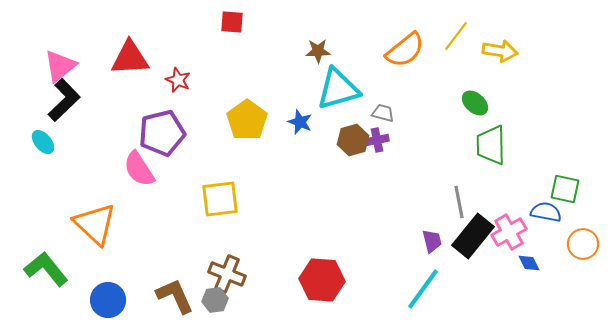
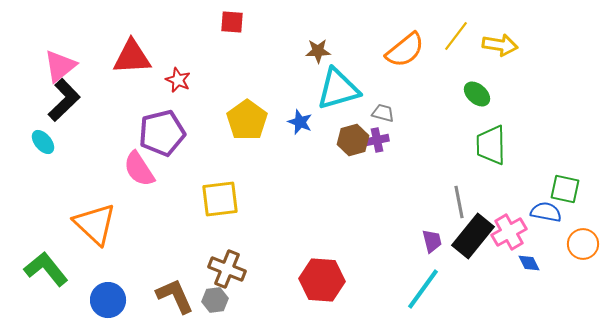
yellow arrow: moved 6 px up
red triangle: moved 2 px right, 1 px up
green ellipse: moved 2 px right, 9 px up
brown cross: moved 5 px up
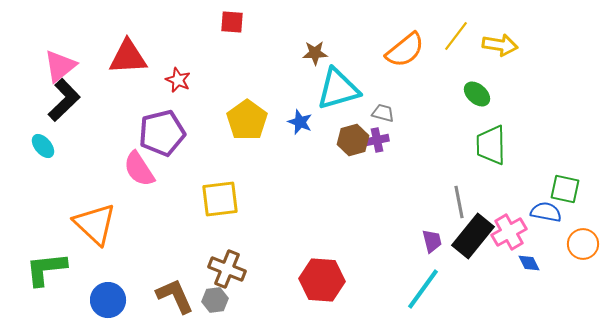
brown star: moved 3 px left, 2 px down
red triangle: moved 4 px left
cyan ellipse: moved 4 px down
green L-shape: rotated 57 degrees counterclockwise
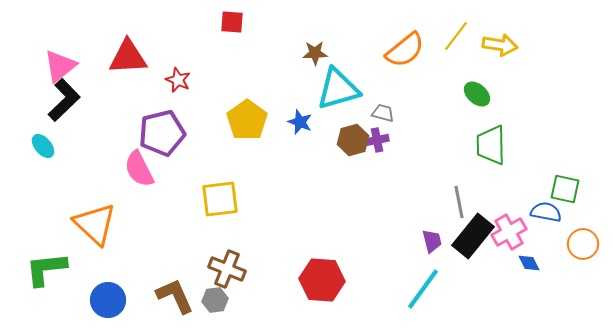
pink semicircle: rotated 6 degrees clockwise
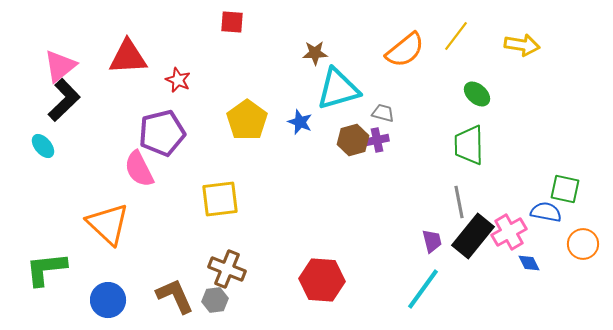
yellow arrow: moved 22 px right
green trapezoid: moved 22 px left
orange triangle: moved 13 px right
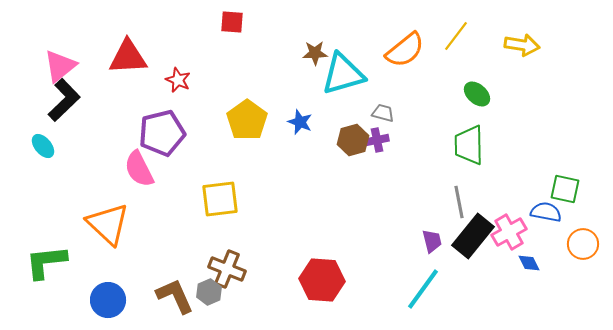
cyan triangle: moved 5 px right, 15 px up
green L-shape: moved 7 px up
gray hexagon: moved 6 px left, 8 px up; rotated 15 degrees counterclockwise
